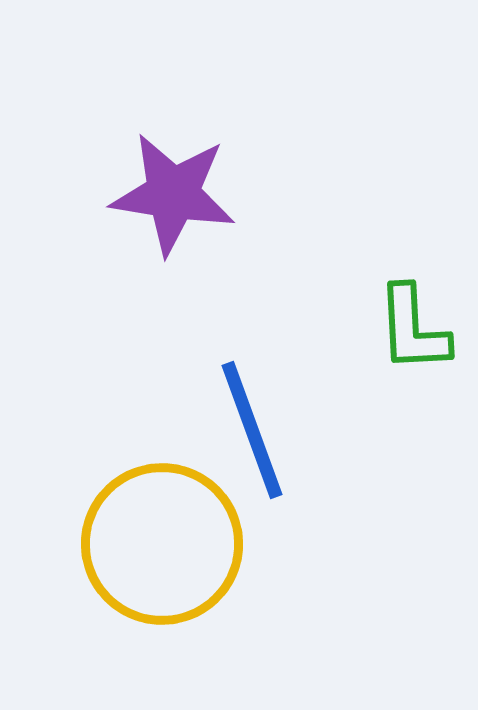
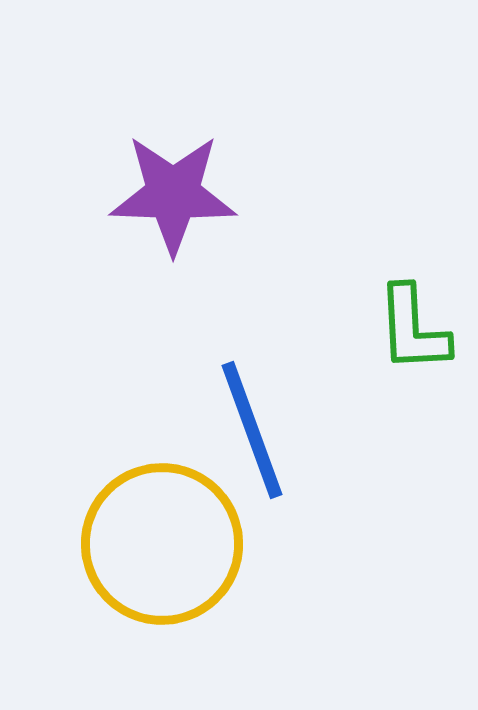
purple star: rotated 7 degrees counterclockwise
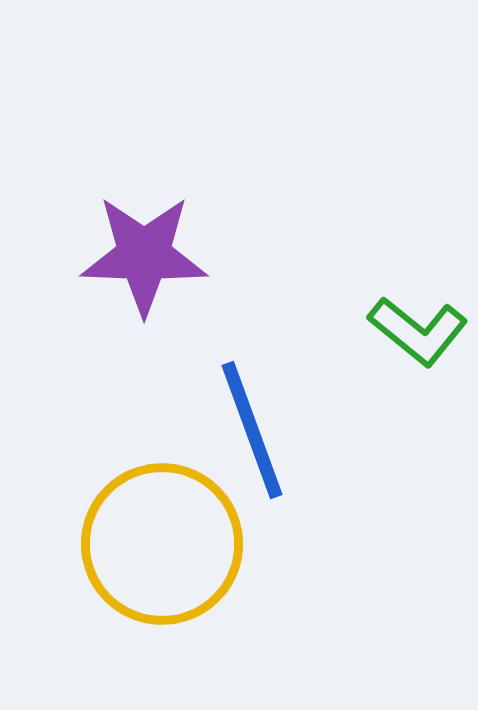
purple star: moved 29 px left, 61 px down
green L-shape: moved 5 px right, 2 px down; rotated 48 degrees counterclockwise
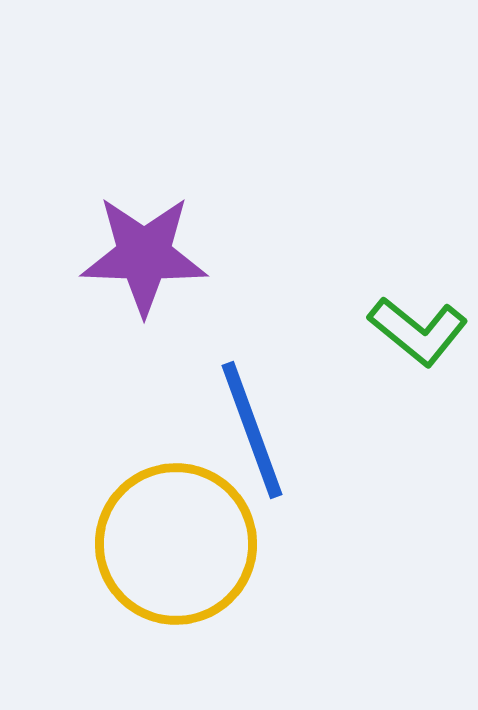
yellow circle: moved 14 px right
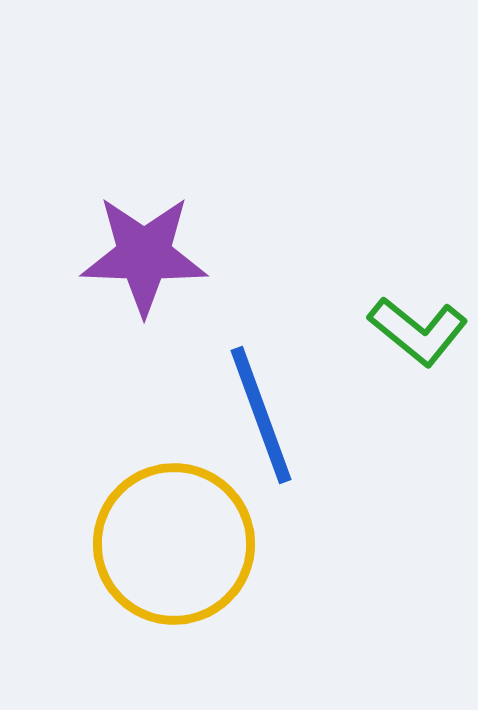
blue line: moved 9 px right, 15 px up
yellow circle: moved 2 px left
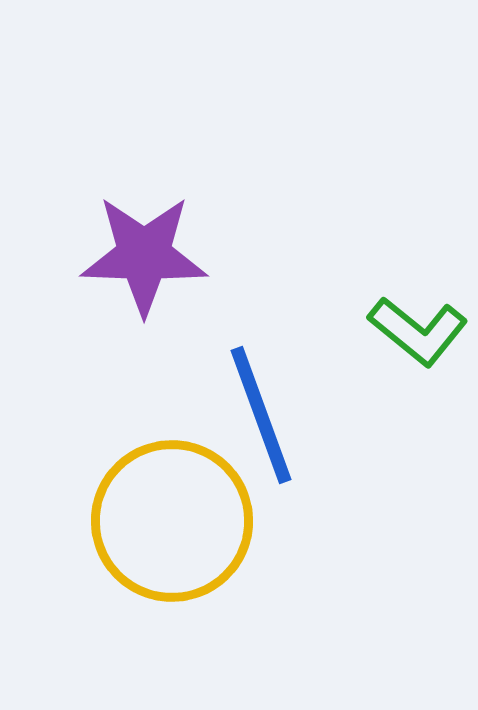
yellow circle: moved 2 px left, 23 px up
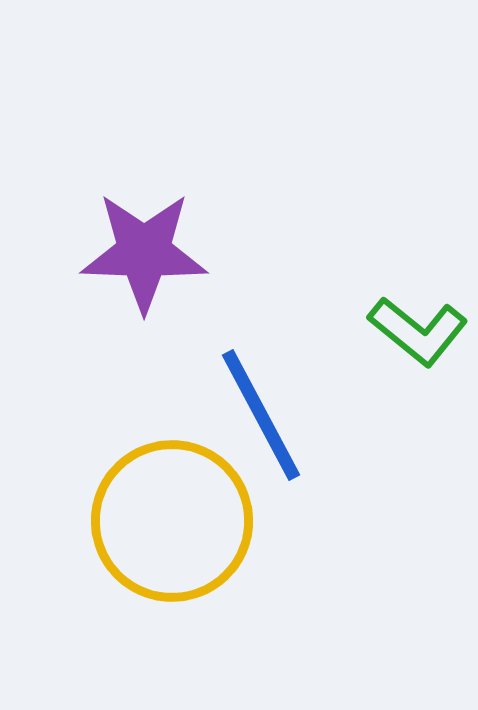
purple star: moved 3 px up
blue line: rotated 8 degrees counterclockwise
